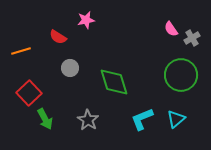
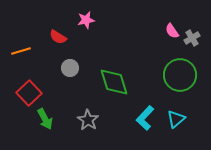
pink semicircle: moved 1 px right, 2 px down
green circle: moved 1 px left
cyan L-shape: moved 3 px right, 1 px up; rotated 25 degrees counterclockwise
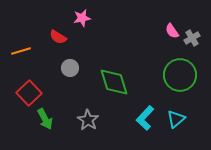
pink star: moved 4 px left, 2 px up
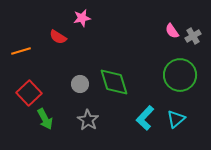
gray cross: moved 1 px right, 2 px up
gray circle: moved 10 px right, 16 px down
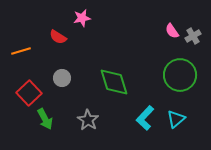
gray circle: moved 18 px left, 6 px up
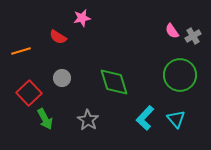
cyan triangle: rotated 30 degrees counterclockwise
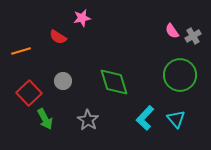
gray circle: moved 1 px right, 3 px down
